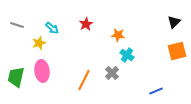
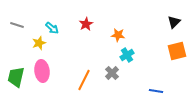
cyan cross: rotated 24 degrees clockwise
blue line: rotated 32 degrees clockwise
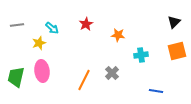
gray line: rotated 24 degrees counterclockwise
cyan cross: moved 14 px right; rotated 24 degrees clockwise
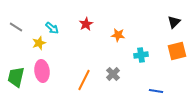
gray line: moved 1 px left, 2 px down; rotated 40 degrees clockwise
gray cross: moved 1 px right, 1 px down
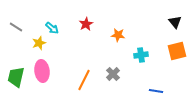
black triangle: moved 1 px right; rotated 24 degrees counterclockwise
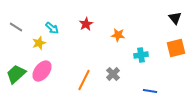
black triangle: moved 4 px up
orange square: moved 1 px left, 3 px up
pink ellipse: rotated 45 degrees clockwise
green trapezoid: moved 3 px up; rotated 35 degrees clockwise
blue line: moved 6 px left
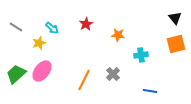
orange square: moved 4 px up
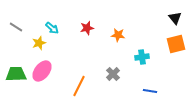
red star: moved 1 px right, 4 px down; rotated 16 degrees clockwise
cyan cross: moved 1 px right, 2 px down
green trapezoid: rotated 40 degrees clockwise
orange line: moved 5 px left, 6 px down
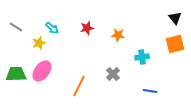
orange square: moved 1 px left
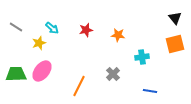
red star: moved 1 px left, 2 px down
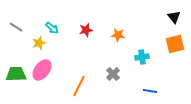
black triangle: moved 1 px left, 1 px up
pink ellipse: moved 1 px up
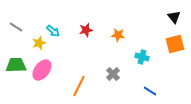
cyan arrow: moved 1 px right, 3 px down
cyan cross: rotated 24 degrees clockwise
green trapezoid: moved 9 px up
blue line: rotated 24 degrees clockwise
